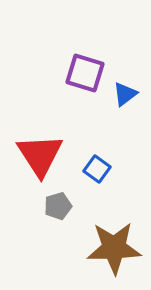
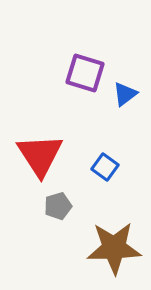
blue square: moved 8 px right, 2 px up
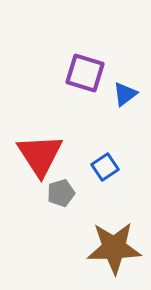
blue square: rotated 20 degrees clockwise
gray pentagon: moved 3 px right, 13 px up
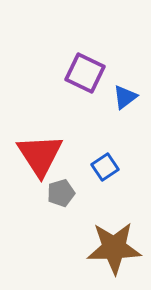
purple square: rotated 9 degrees clockwise
blue triangle: moved 3 px down
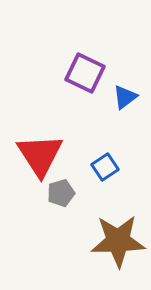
brown star: moved 4 px right, 7 px up
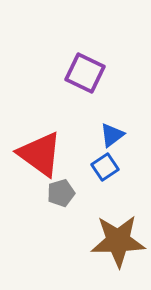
blue triangle: moved 13 px left, 38 px down
red triangle: moved 1 px up; rotated 21 degrees counterclockwise
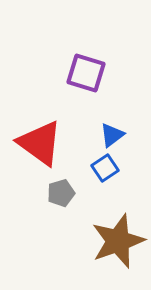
purple square: moved 1 px right; rotated 9 degrees counterclockwise
red triangle: moved 11 px up
blue square: moved 1 px down
brown star: rotated 18 degrees counterclockwise
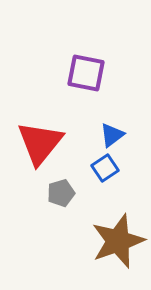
purple square: rotated 6 degrees counterclockwise
red triangle: rotated 33 degrees clockwise
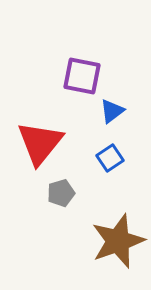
purple square: moved 4 px left, 3 px down
blue triangle: moved 24 px up
blue square: moved 5 px right, 10 px up
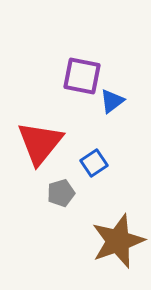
blue triangle: moved 10 px up
blue square: moved 16 px left, 5 px down
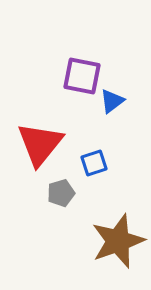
red triangle: moved 1 px down
blue square: rotated 16 degrees clockwise
